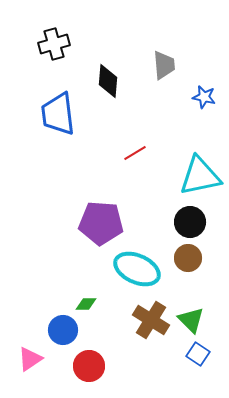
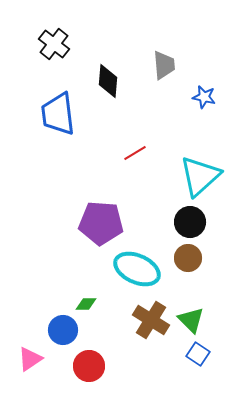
black cross: rotated 36 degrees counterclockwise
cyan triangle: rotated 30 degrees counterclockwise
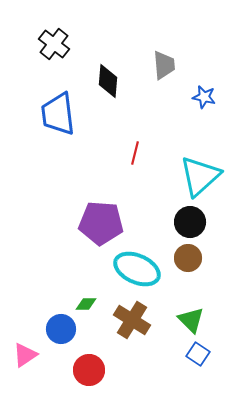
red line: rotated 45 degrees counterclockwise
brown cross: moved 19 px left
blue circle: moved 2 px left, 1 px up
pink triangle: moved 5 px left, 4 px up
red circle: moved 4 px down
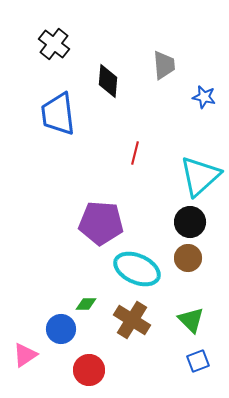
blue square: moved 7 px down; rotated 35 degrees clockwise
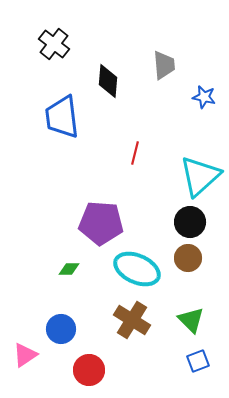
blue trapezoid: moved 4 px right, 3 px down
green diamond: moved 17 px left, 35 px up
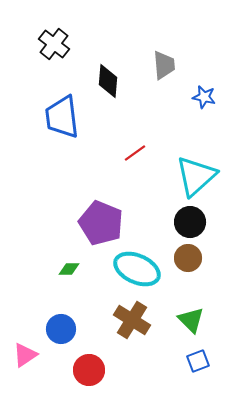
red line: rotated 40 degrees clockwise
cyan triangle: moved 4 px left
purple pentagon: rotated 18 degrees clockwise
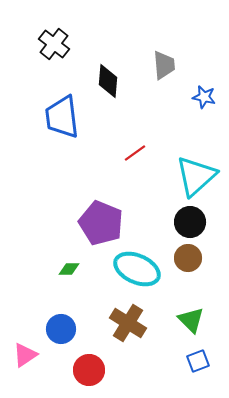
brown cross: moved 4 px left, 3 px down
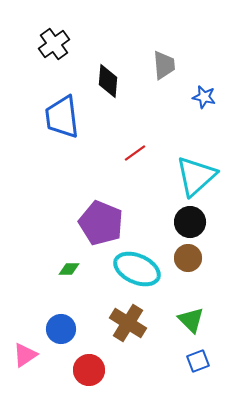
black cross: rotated 16 degrees clockwise
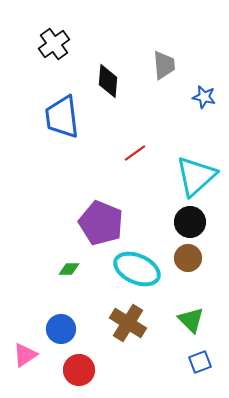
blue square: moved 2 px right, 1 px down
red circle: moved 10 px left
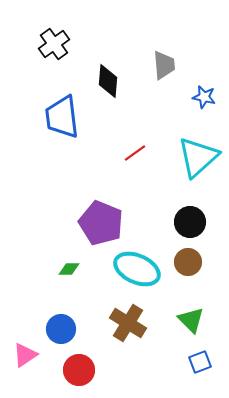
cyan triangle: moved 2 px right, 19 px up
brown circle: moved 4 px down
